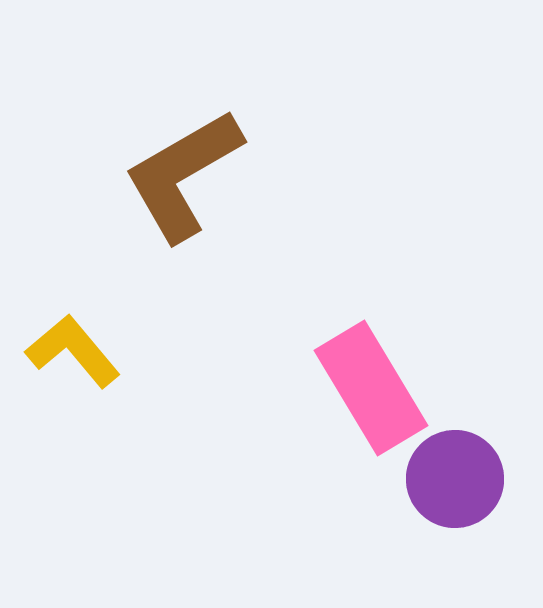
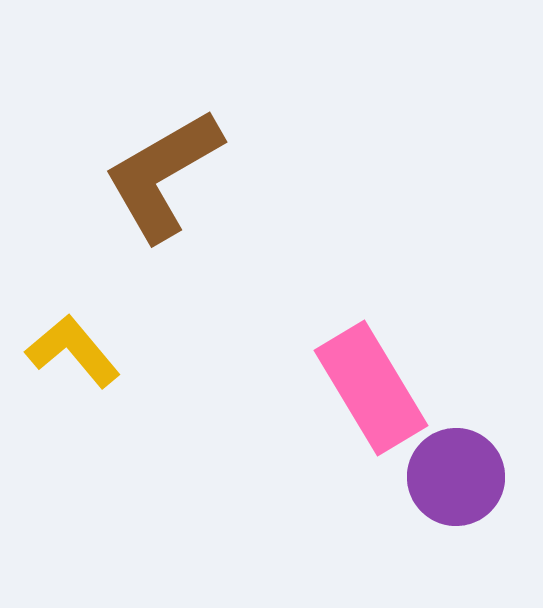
brown L-shape: moved 20 px left
purple circle: moved 1 px right, 2 px up
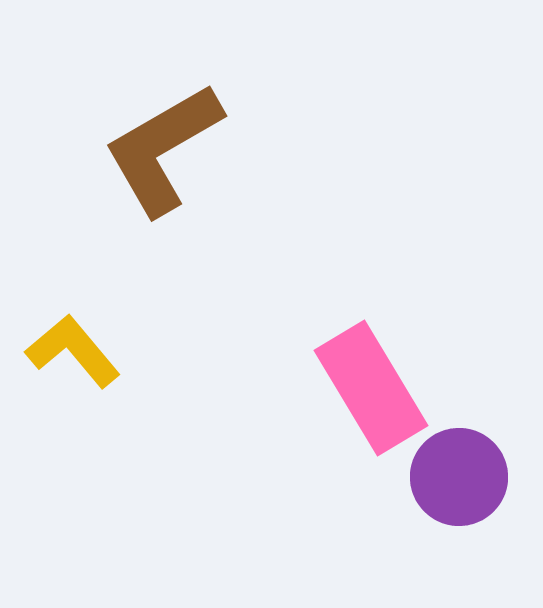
brown L-shape: moved 26 px up
purple circle: moved 3 px right
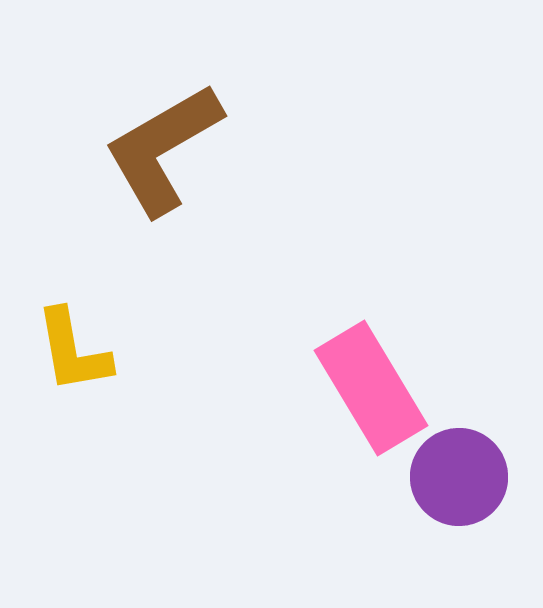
yellow L-shape: rotated 150 degrees counterclockwise
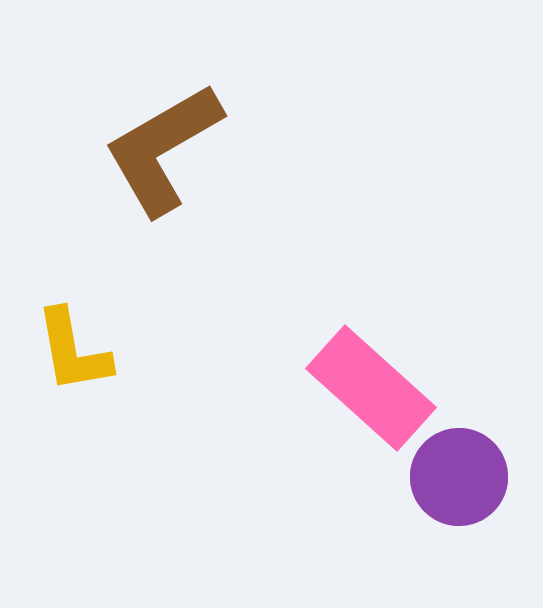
pink rectangle: rotated 17 degrees counterclockwise
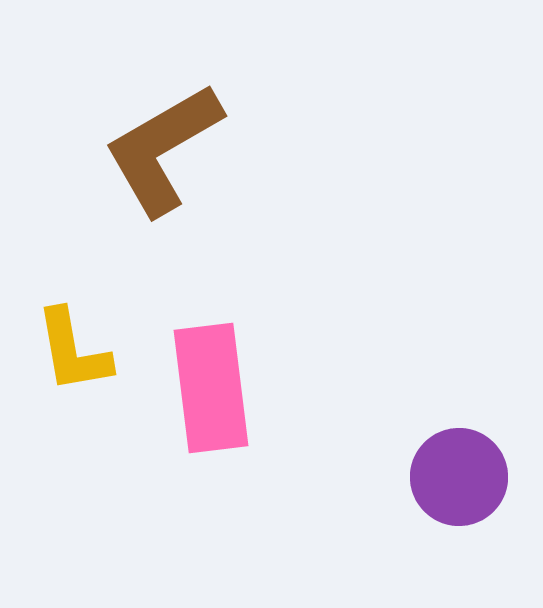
pink rectangle: moved 160 px left; rotated 41 degrees clockwise
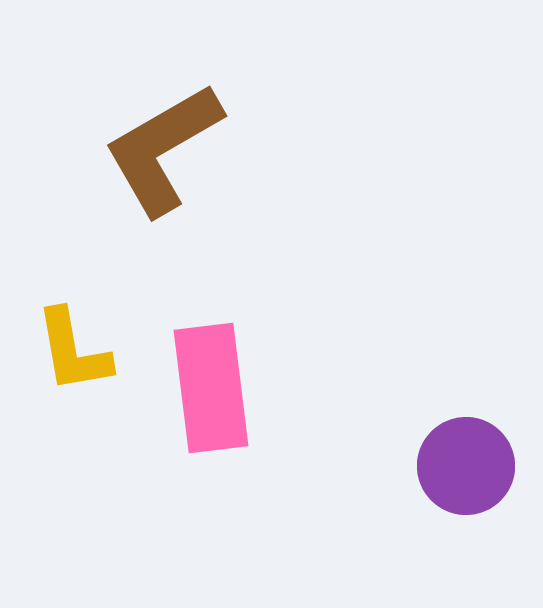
purple circle: moved 7 px right, 11 px up
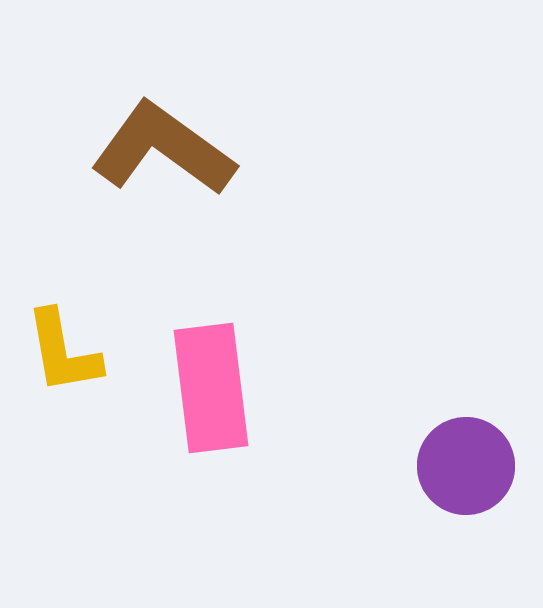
brown L-shape: rotated 66 degrees clockwise
yellow L-shape: moved 10 px left, 1 px down
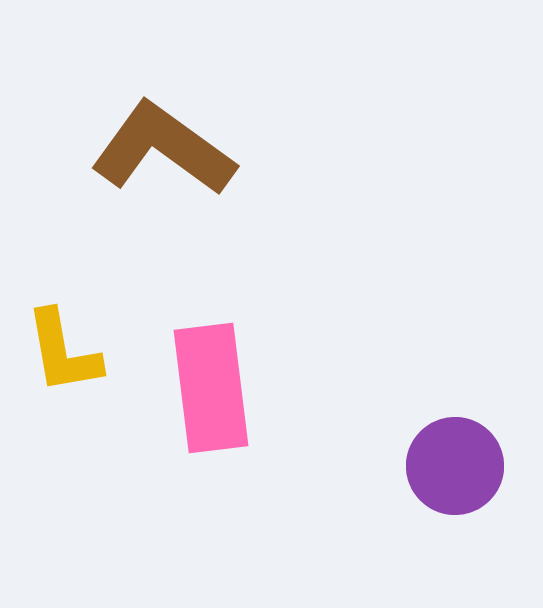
purple circle: moved 11 px left
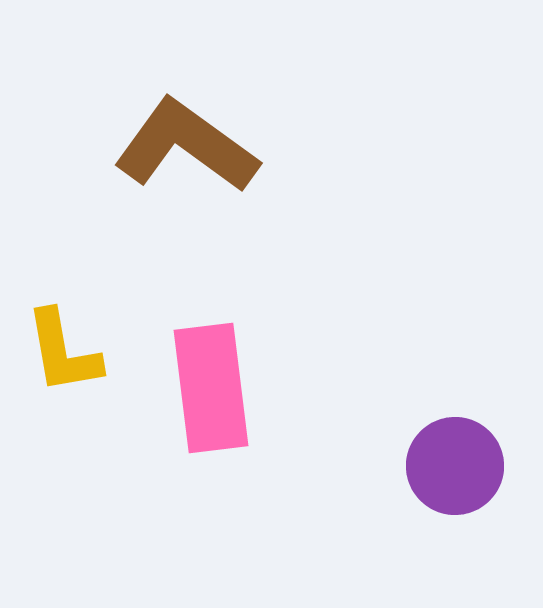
brown L-shape: moved 23 px right, 3 px up
